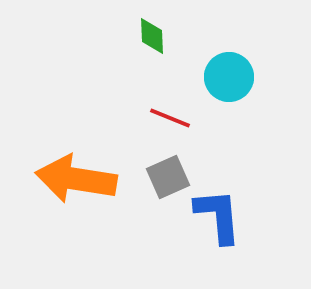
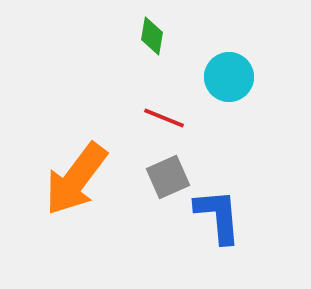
green diamond: rotated 12 degrees clockwise
red line: moved 6 px left
orange arrow: rotated 62 degrees counterclockwise
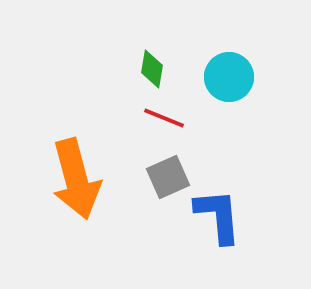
green diamond: moved 33 px down
orange arrow: rotated 52 degrees counterclockwise
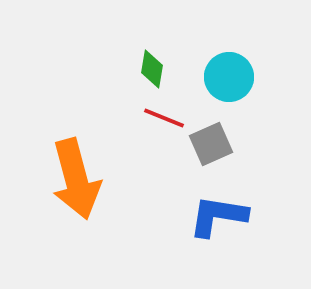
gray square: moved 43 px right, 33 px up
blue L-shape: rotated 76 degrees counterclockwise
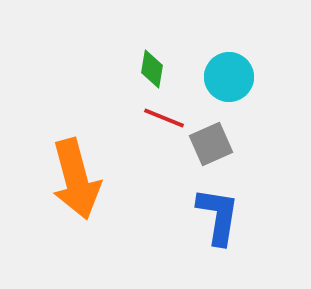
blue L-shape: rotated 90 degrees clockwise
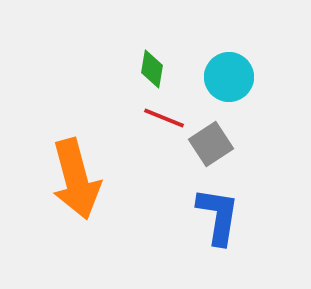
gray square: rotated 9 degrees counterclockwise
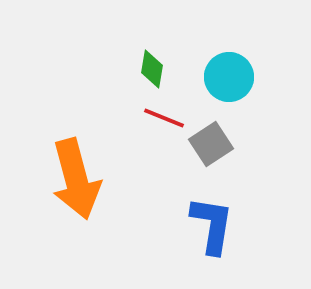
blue L-shape: moved 6 px left, 9 px down
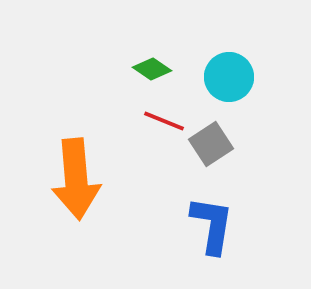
green diamond: rotated 66 degrees counterclockwise
red line: moved 3 px down
orange arrow: rotated 10 degrees clockwise
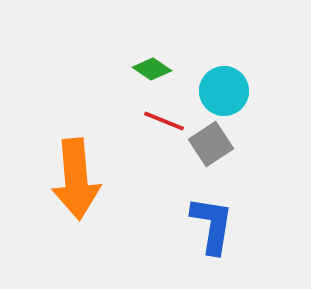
cyan circle: moved 5 px left, 14 px down
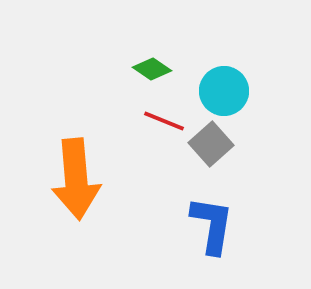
gray square: rotated 9 degrees counterclockwise
